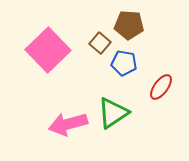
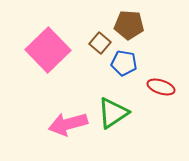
red ellipse: rotated 72 degrees clockwise
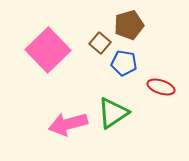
brown pentagon: rotated 20 degrees counterclockwise
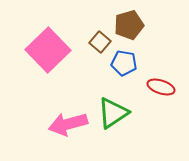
brown square: moved 1 px up
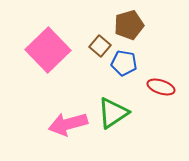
brown square: moved 4 px down
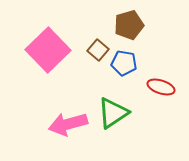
brown square: moved 2 px left, 4 px down
